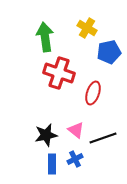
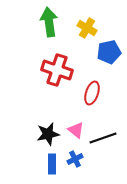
green arrow: moved 4 px right, 15 px up
red cross: moved 2 px left, 3 px up
red ellipse: moved 1 px left
black star: moved 2 px right, 1 px up
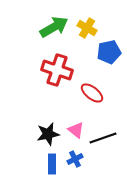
green arrow: moved 5 px right, 5 px down; rotated 68 degrees clockwise
red ellipse: rotated 70 degrees counterclockwise
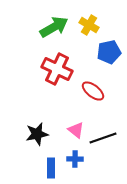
yellow cross: moved 2 px right, 3 px up
red cross: moved 1 px up; rotated 8 degrees clockwise
red ellipse: moved 1 px right, 2 px up
black star: moved 11 px left
blue cross: rotated 28 degrees clockwise
blue rectangle: moved 1 px left, 4 px down
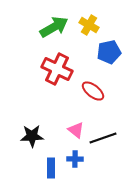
black star: moved 5 px left, 2 px down; rotated 10 degrees clockwise
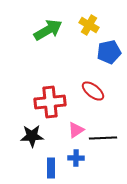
green arrow: moved 6 px left, 3 px down
red cross: moved 7 px left, 33 px down; rotated 32 degrees counterclockwise
pink triangle: rotated 48 degrees clockwise
black line: rotated 16 degrees clockwise
blue cross: moved 1 px right, 1 px up
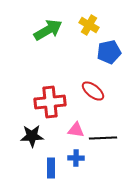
pink triangle: rotated 42 degrees clockwise
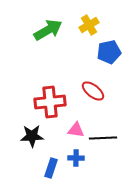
yellow cross: rotated 30 degrees clockwise
blue rectangle: rotated 18 degrees clockwise
